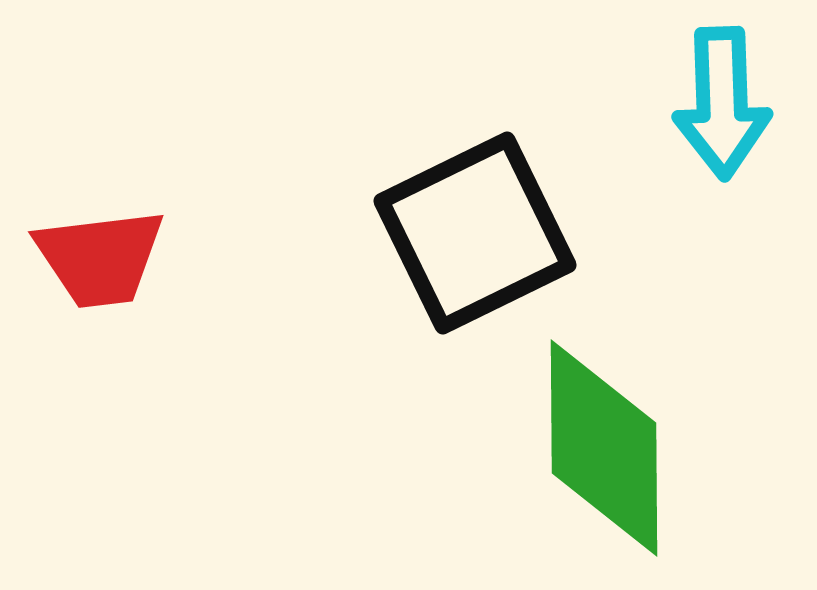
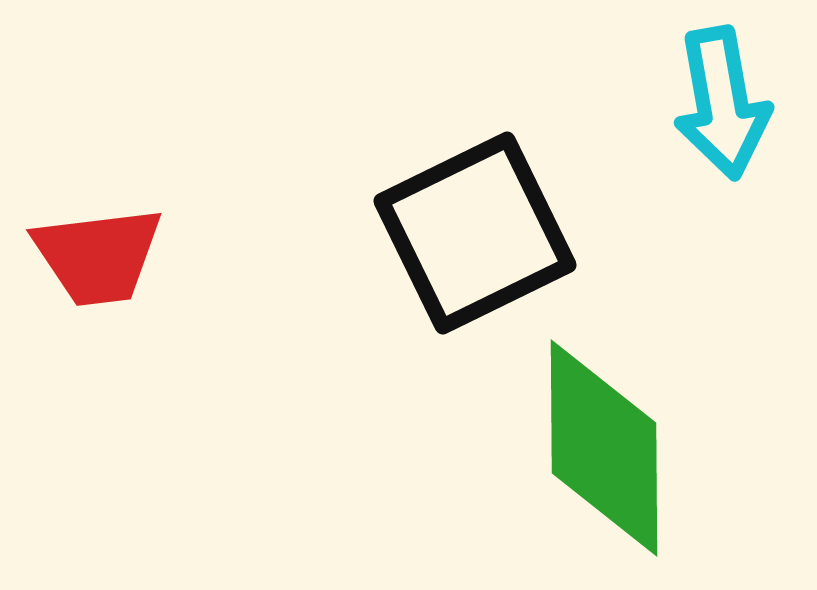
cyan arrow: rotated 8 degrees counterclockwise
red trapezoid: moved 2 px left, 2 px up
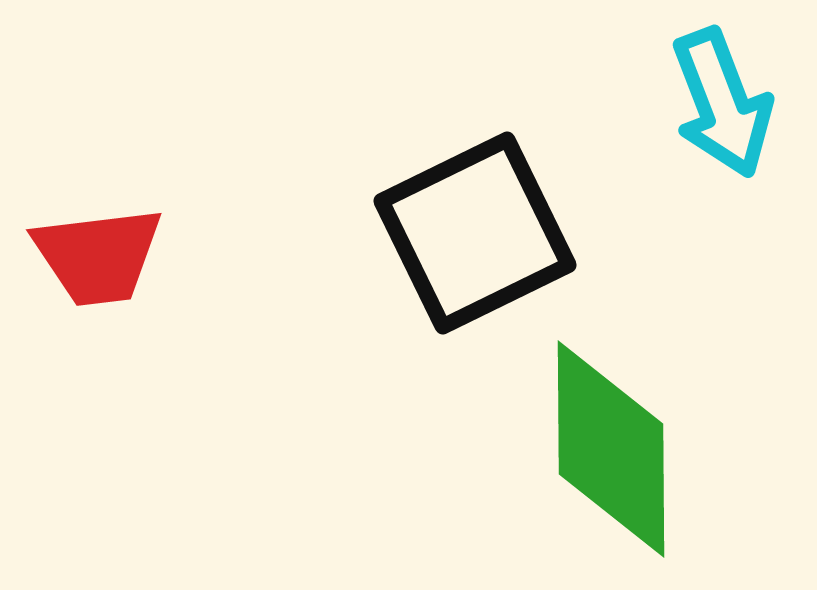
cyan arrow: rotated 11 degrees counterclockwise
green diamond: moved 7 px right, 1 px down
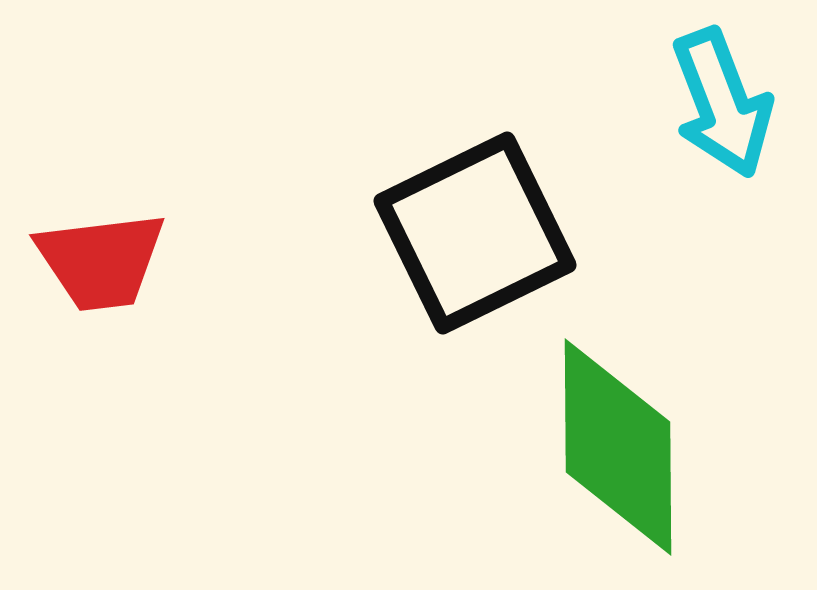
red trapezoid: moved 3 px right, 5 px down
green diamond: moved 7 px right, 2 px up
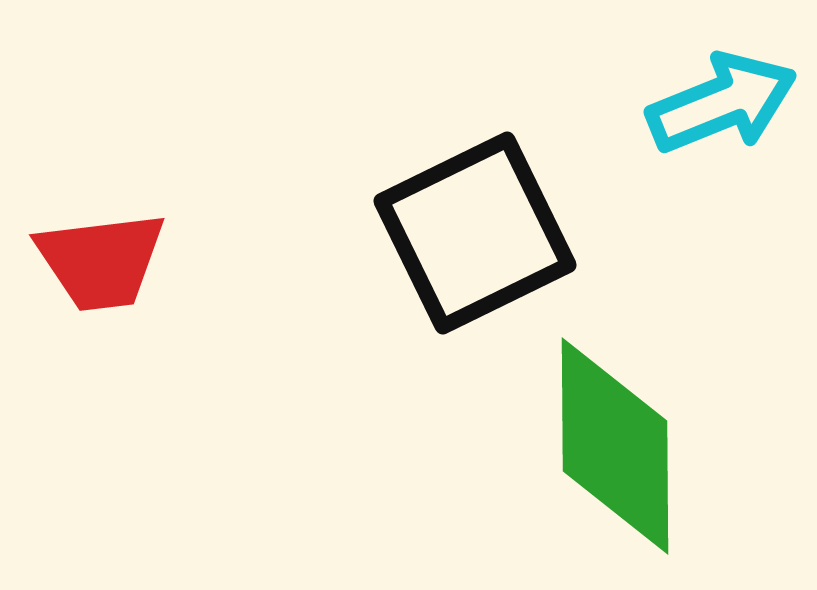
cyan arrow: rotated 91 degrees counterclockwise
green diamond: moved 3 px left, 1 px up
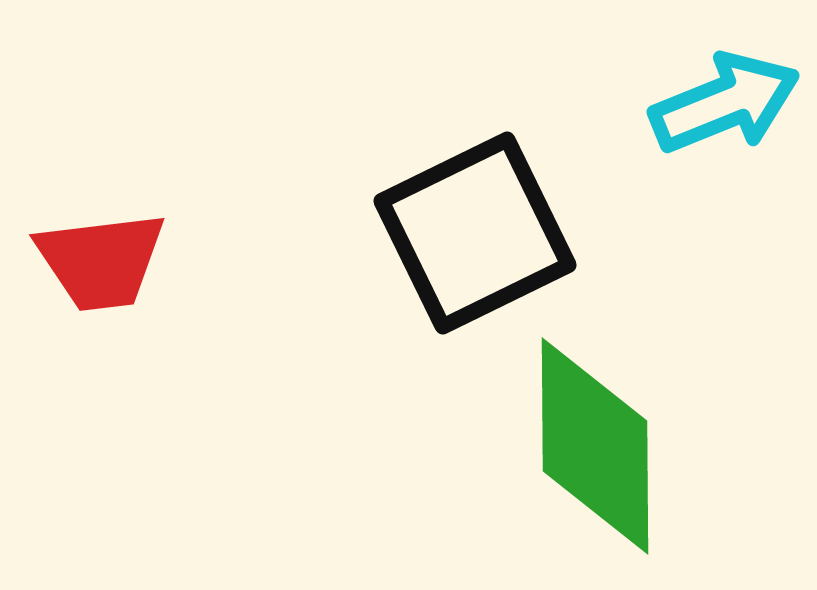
cyan arrow: moved 3 px right
green diamond: moved 20 px left
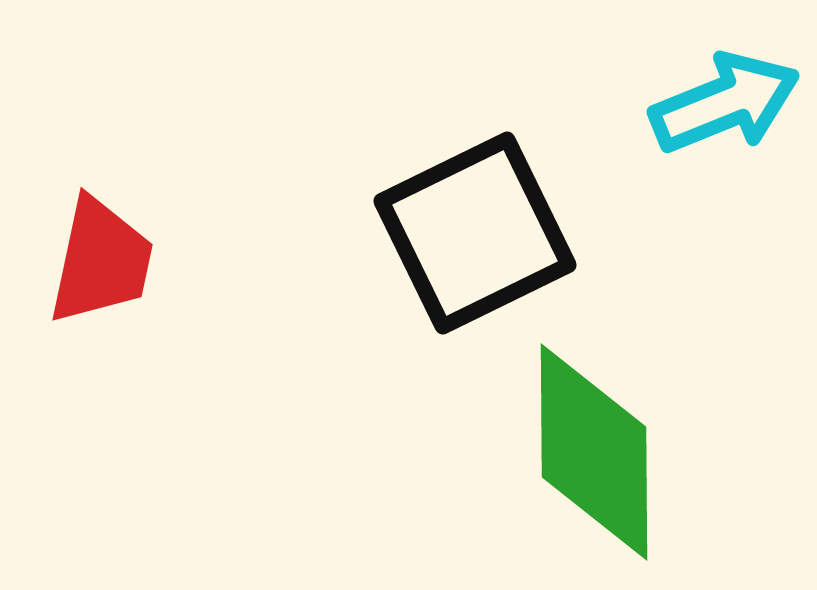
red trapezoid: rotated 71 degrees counterclockwise
green diamond: moved 1 px left, 6 px down
